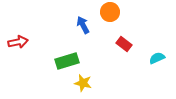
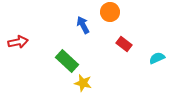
green rectangle: rotated 60 degrees clockwise
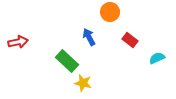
blue arrow: moved 6 px right, 12 px down
red rectangle: moved 6 px right, 4 px up
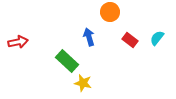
blue arrow: rotated 12 degrees clockwise
cyan semicircle: moved 20 px up; rotated 28 degrees counterclockwise
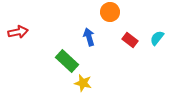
red arrow: moved 10 px up
